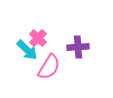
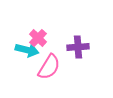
cyan arrow: rotated 30 degrees counterclockwise
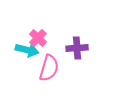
purple cross: moved 1 px left, 1 px down
pink semicircle: moved 1 px down; rotated 16 degrees counterclockwise
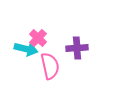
cyan arrow: moved 1 px left, 1 px up
pink semicircle: moved 1 px right, 2 px up; rotated 28 degrees counterclockwise
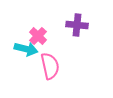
pink cross: moved 2 px up
purple cross: moved 23 px up; rotated 10 degrees clockwise
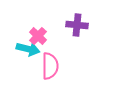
cyan arrow: moved 2 px right
pink semicircle: rotated 12 degrees clockwise
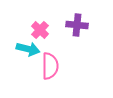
pink cross: moved 2 px right, 6 px up
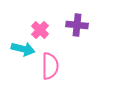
cyan arrow: moved 5 px left
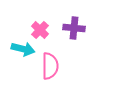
purple cross: moved 3 px left, 3 px down
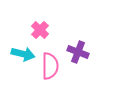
purple cross: moved 4 px right, 24 px down; rotated 15 degrees clockwise
cyan arrow: moved 5 px down
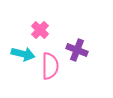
purple cross: moved 1 px left, 2 px up
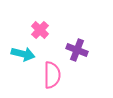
pink semicircle: moved 2 px right, 9 px down
